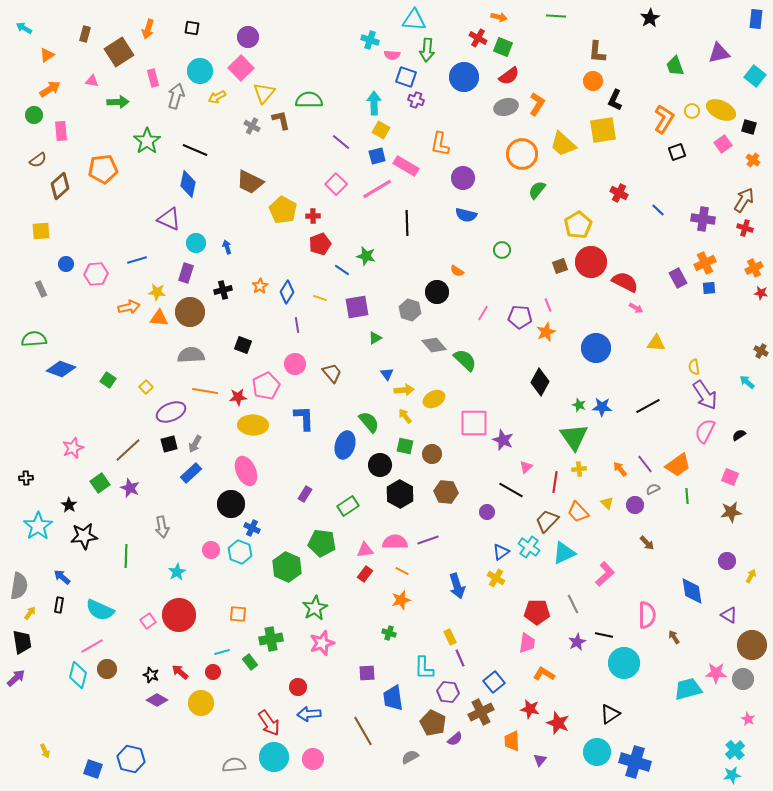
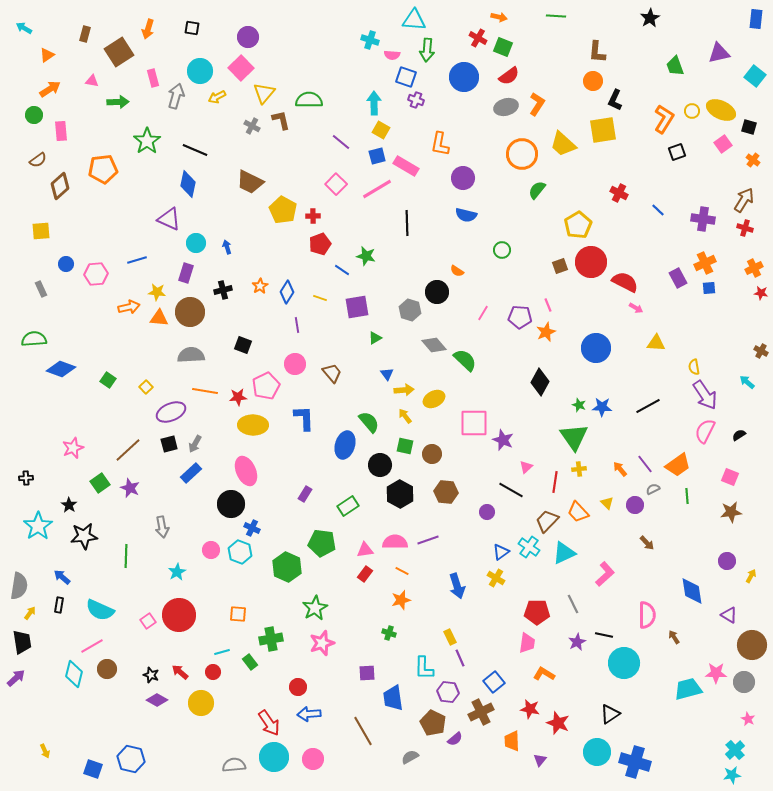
cyan diamond at (78, 675): moved 4 px left, 1 px up
gray circle at (743, 679): moved 1 px right, 3 px down
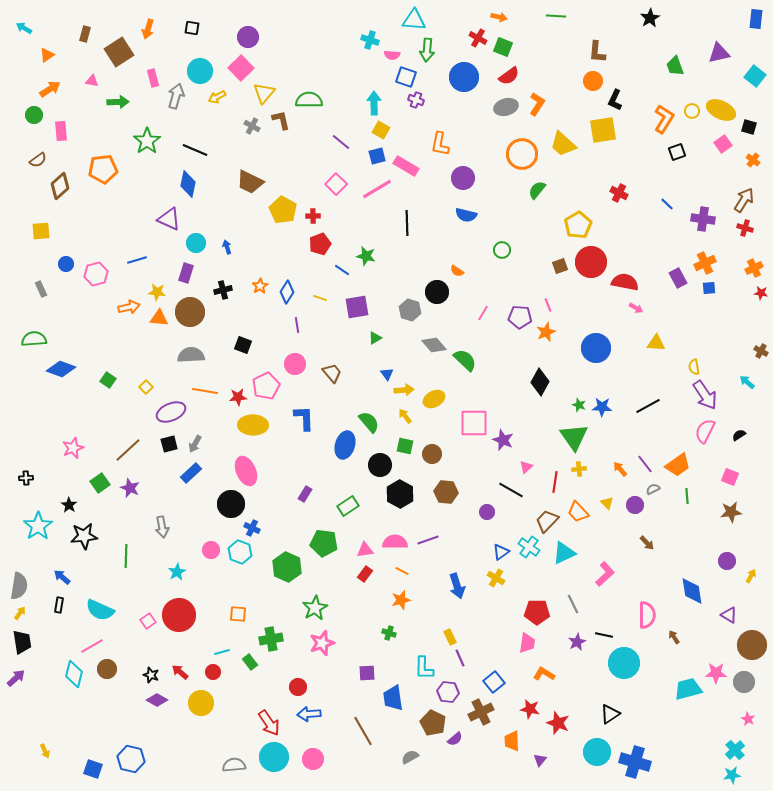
blue line at (658, 210): moved 9 px right, 6 px up
pink hexagon at (96, 274): rotated 10 degrees counterclockwise
red semicircle at (625, 282): rotated 16 degrees counterclockwise
green pentagon at (322, 543): moved 2 px right
yellow arrow at (30, 613): moved 10 px left
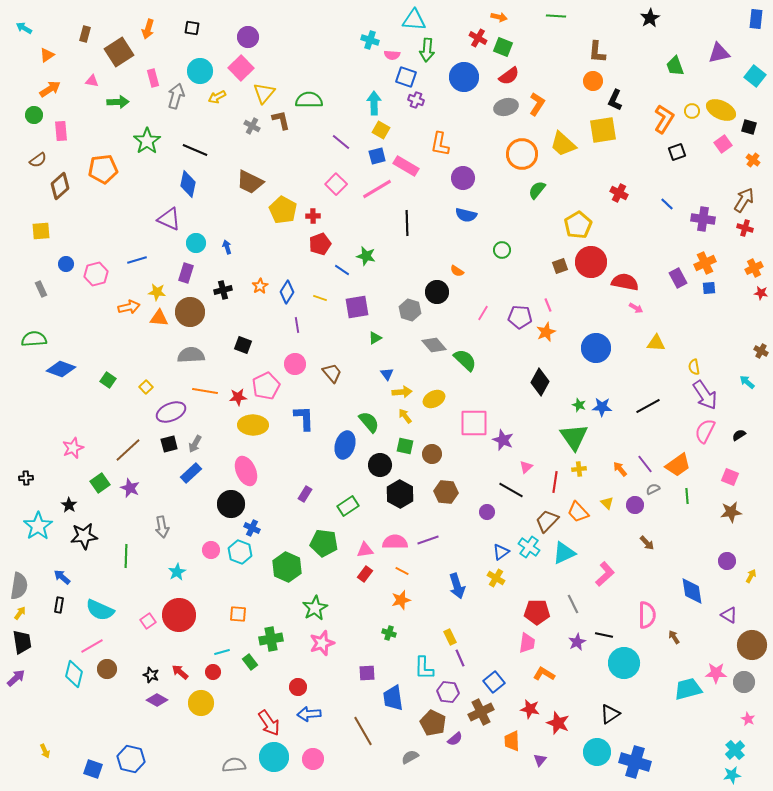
yellow arrow at (404, 390): moved 2 px left, 2 px down
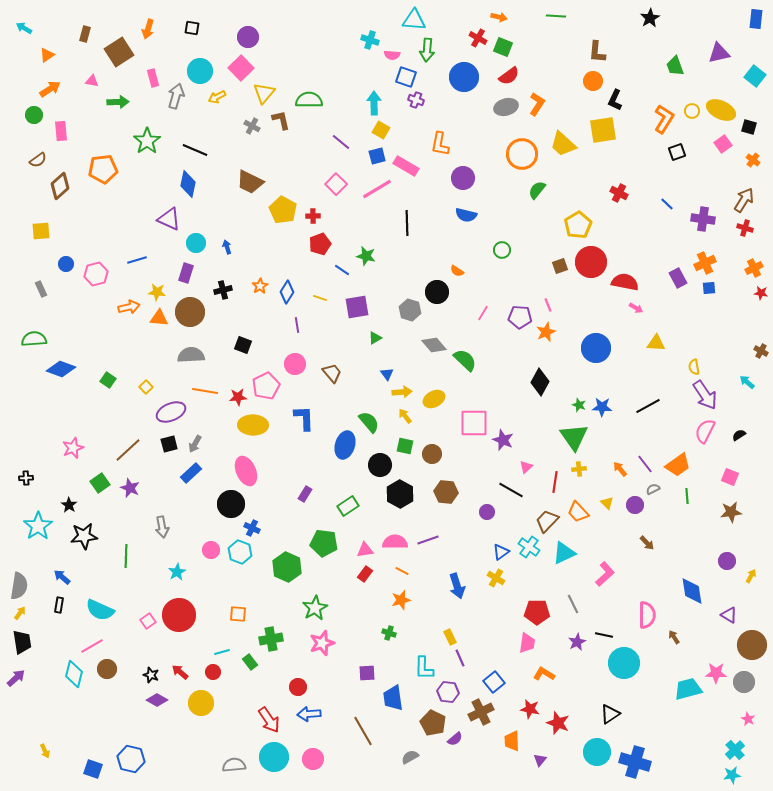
red arrow at (269, 723): moved 3 px up
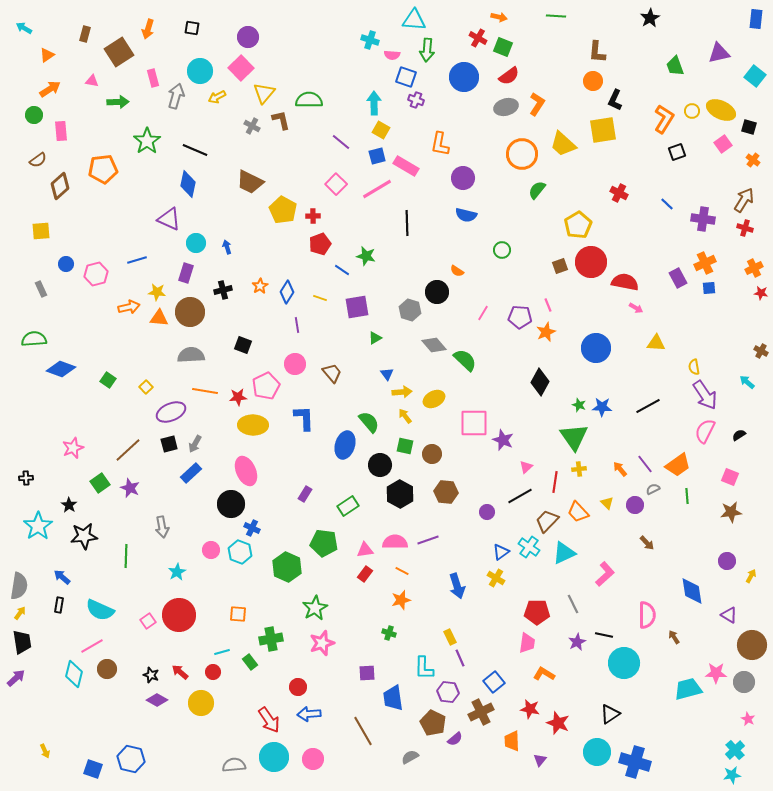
black line at (511, 490): moved 9 px right, 6 px down; rotated 60 degrees counterclockwise
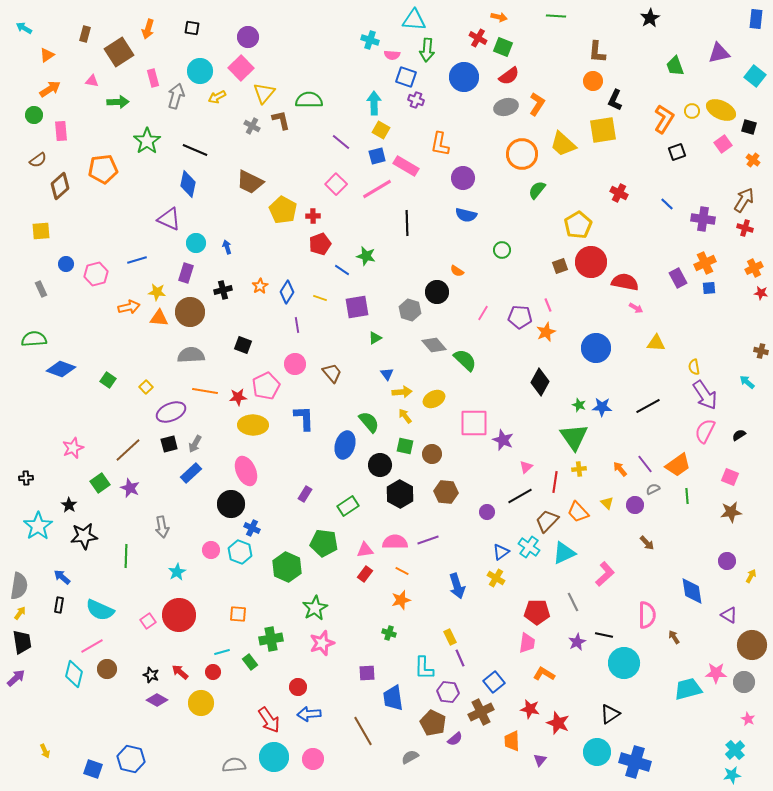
brown cross at (761, 351): rotated 16 degrees counterclockwise
gray line at (573, 604): moved 2 px up
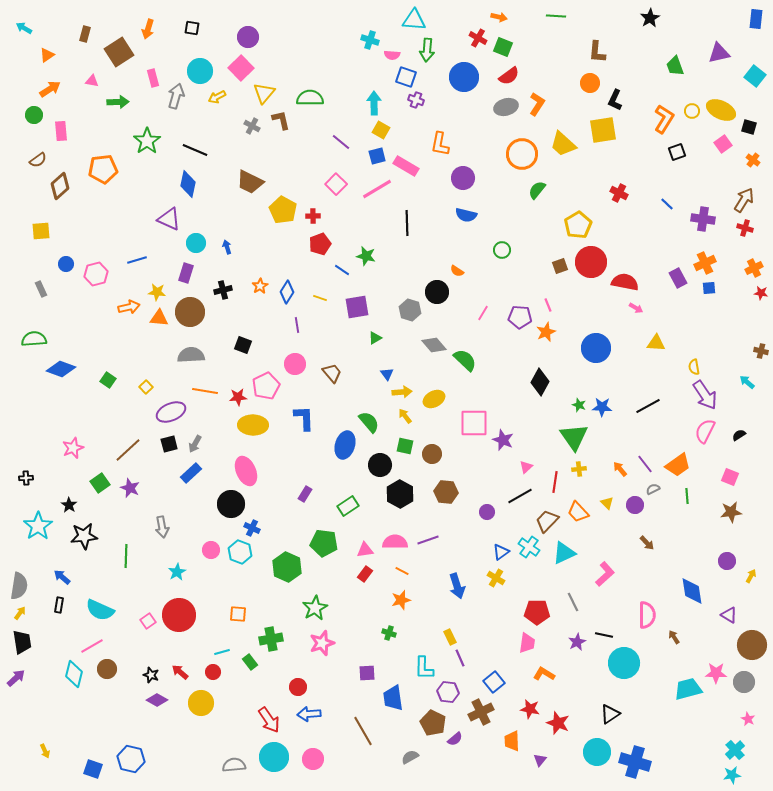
orange circle at (593, 81): moved 3 px left, 2 px down
green semicircle at (309, 100): moved 1 px right, 2 px up
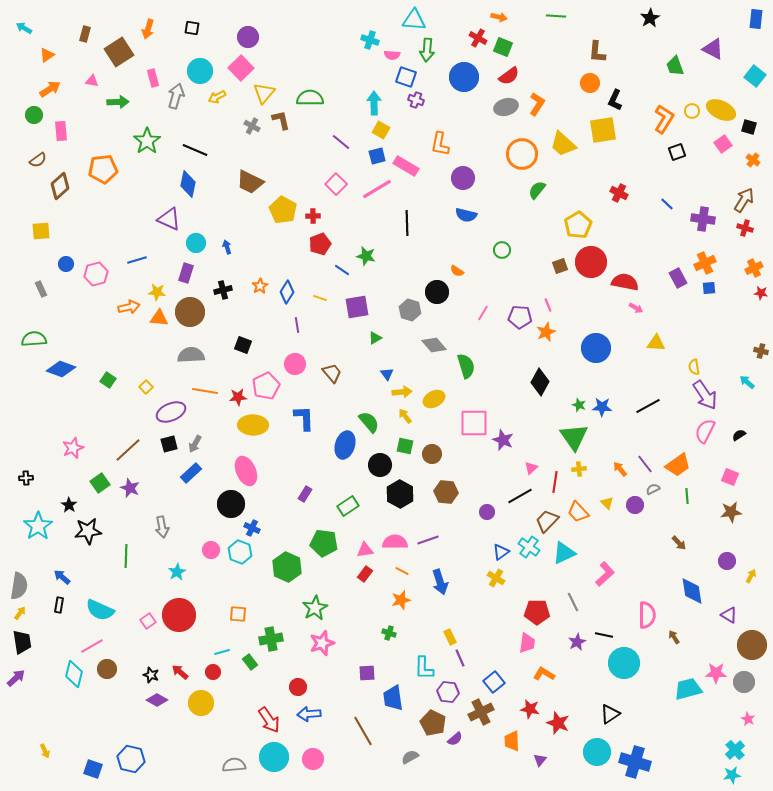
purple triangle at (719, 53): moved 6 px left, 4 px up; rotated 40 degrees clockwise
green semicircle at (465, 360): moved 1 px right, 6 px down; rotated 30 degrees clockwise
pink triangle at (526, 467): moved 5 px right, 1 px down
black star at (84, 536): moved 4 px right, 5 px up
brown arrow at (647, 543): moved 32 px right
blue arrow at (457, 586): moved 17 px left, 4 px up
